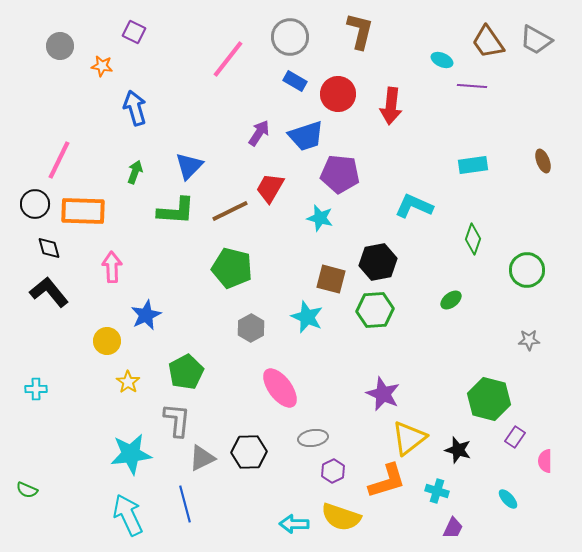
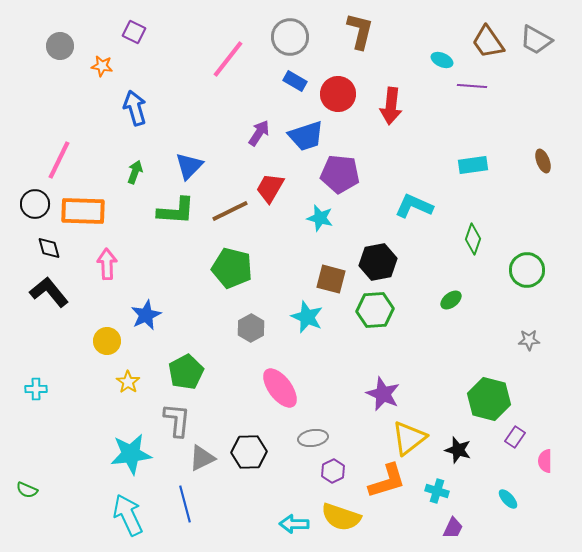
pink arrow at (112, 267): moved 5 px left, 3 px up
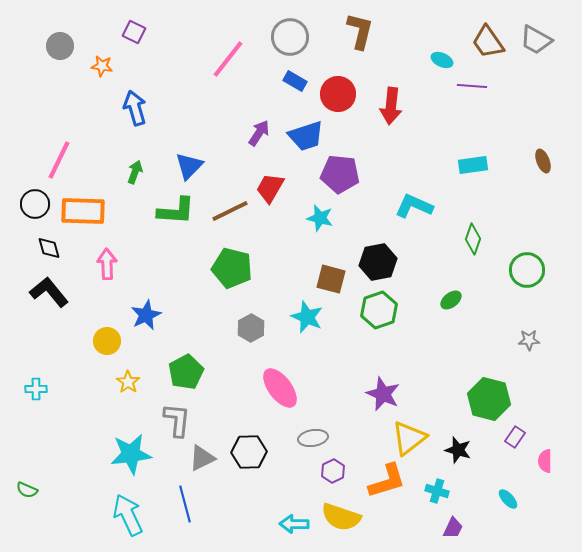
green hexagon at (375, 310): moved 4 px right; rotated 15 degrees counterclockwise
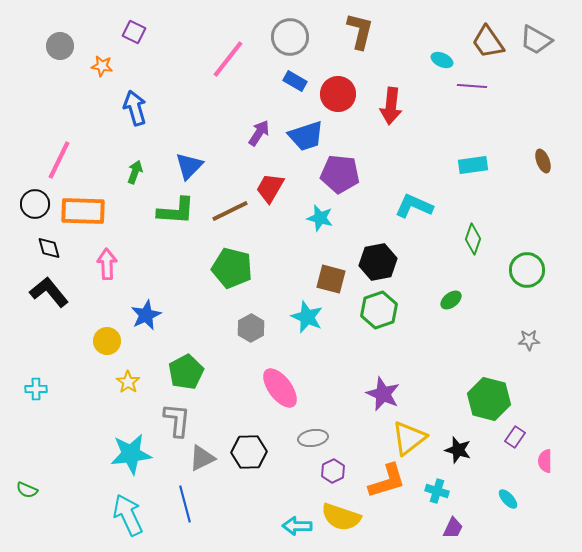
cyan arrow at (294, 524): moved 3 px right, 2 px down
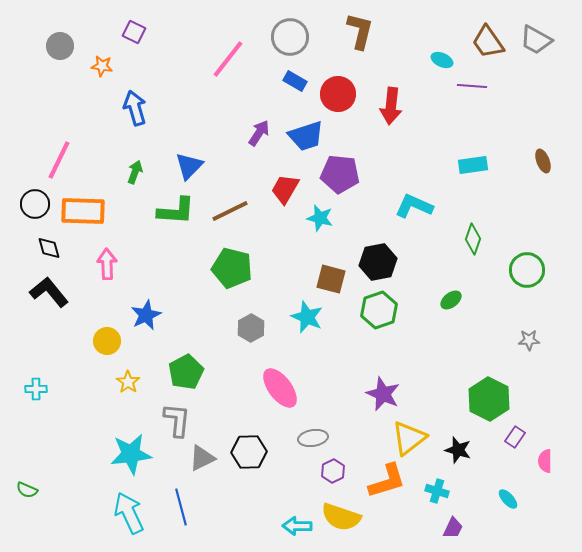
red trapezoid at (270, 188): moved 15 px right, 1 px down
green hexagon at (489, 399): rotated 12 degrees clockwise
blue line at (185, 504): moved 4 px left, 3 px down
cyan arrow at (128, 515): moved 1 px right, 2 px up
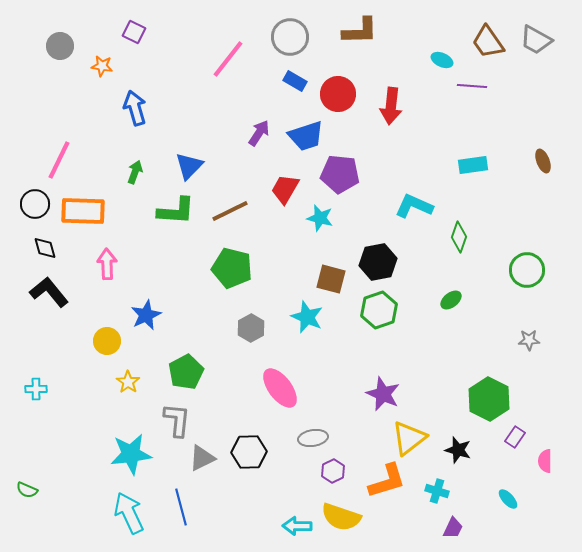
brown L-shape at (360, 31): rotated 75 degrees clockwise
green diamond at (473, 239): moved 14 px left, 2 px up
black diamond at (49, 248): moved 4 px left
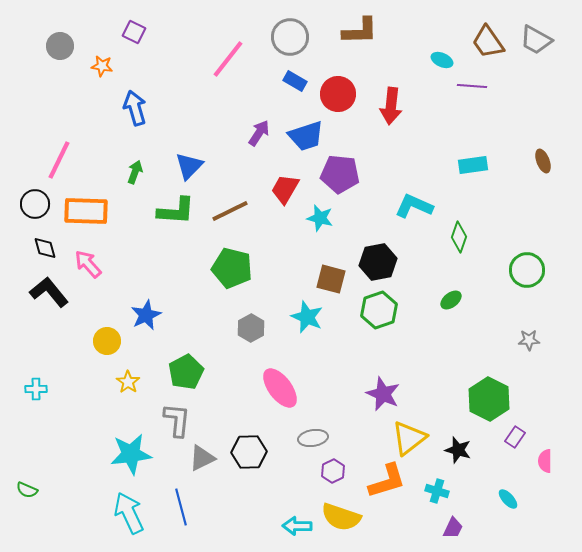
orange rectangle at (83, 211): moved 3 px right
pink arrow at (107, 264): moved 19 px left; rotated 40 degrees counterclockwise
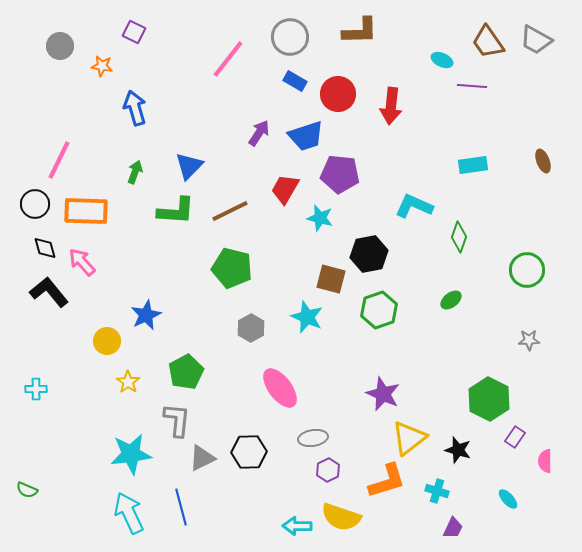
black hexagon at (378, 262): moved 9 px left, 8 px up
pink arrow at (88, 264): moved 6 px left, 2 px up
purple hexagon at (333, 471): moved 5 px left, 1 px up
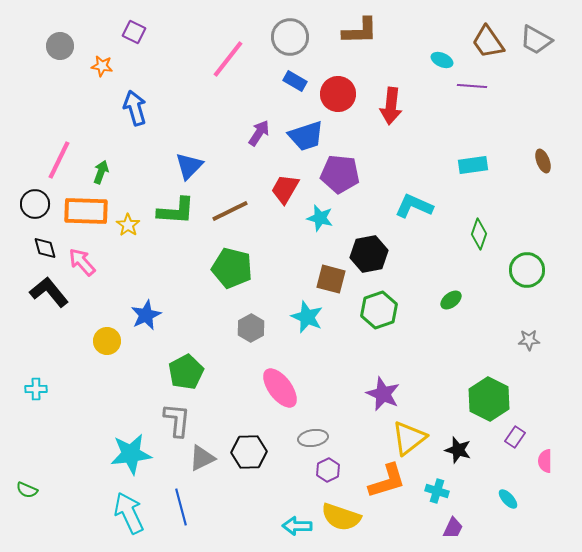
green arrow at (135, 172): moved 34 px left
green diamond at (459, 237): moved 20 px right, 3 px up
yellow star at (128, 382): moved 157 px up
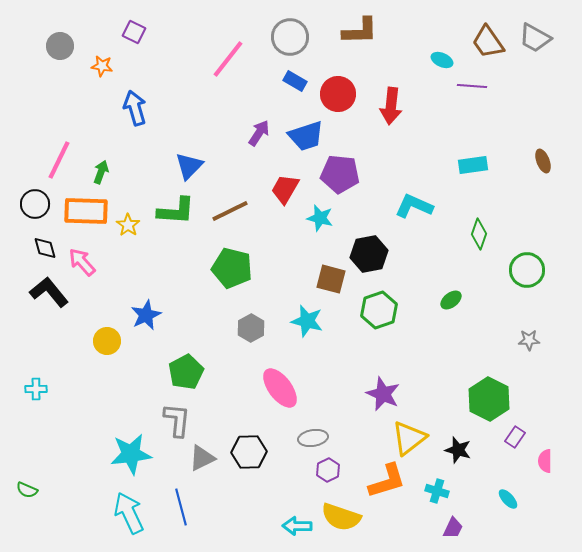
gray trapezoid at (536, 40): moved 1 px left, 2 px up
cyan star at (307, 317): moved 4 px down; rotated 8 degrees counterclockwise
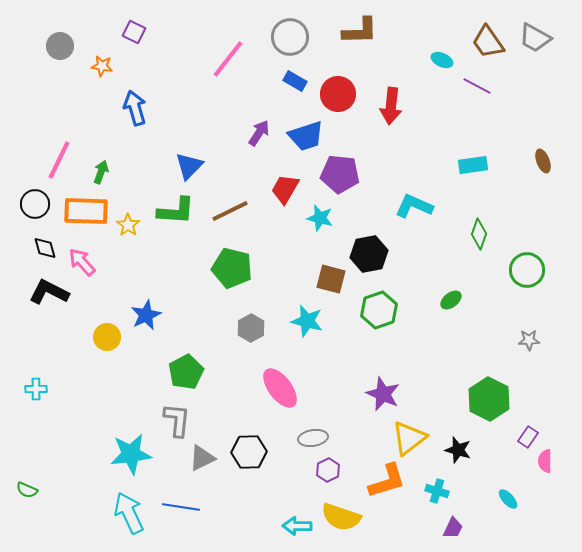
purple line at (472, 86): moved 5 px right; rotated 24 degrees clockwise
black L-shape at (49, 292): rotated 24 degrees counterclockwise
yellow circle at (107, 341): moved 4 px up
purple rectangle at (515, 437): moved 13 px right
blue line at (181, 507): rotated 66 degrees counterclockwise
